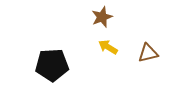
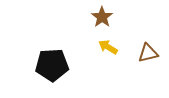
brown star: rotated 15 degrees counterclockwise
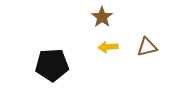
yellow arrow: rotated 36 degrees counterclockwise
brown triangle: moved 1 px left, 6 px up
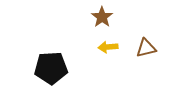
brown triangle: moved 1 px left, 1 px down
black pentagon: moved 1 px left, 3 px down
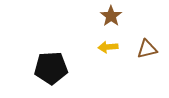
brown star: moved 9 px right, 1 px up
brown triangle: moved 1 px right, 1 px down
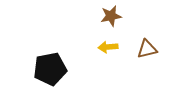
brown star: rotated 25 degrees clockwise
black pentagon: moved 1 px left, 1 px down; rotated 8 degrees counterclockwise
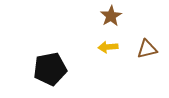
brown star: rotated 20 degrees counterclockwise
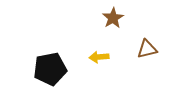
brown star: moved 2 px right, 2 px down
yellow arrow: moved 9 px left, 10 px down
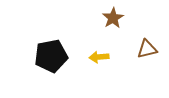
black pentagon: moved 1 px right, 13 px up
